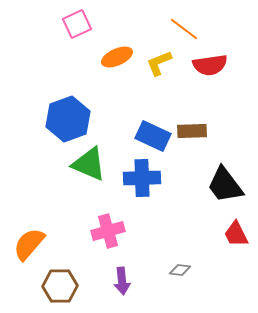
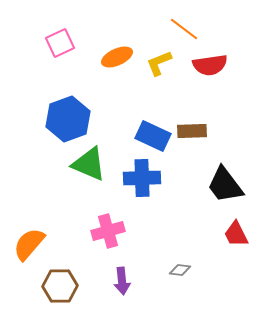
pink square: moved 17 px left, 19 px down
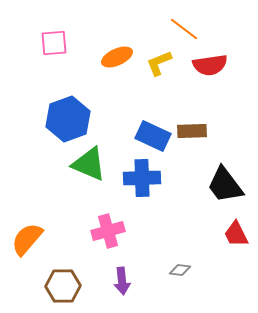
pink square: moved 6 px left; rotated 20 degrees clockwise
orange semicircle: moved 2 px left, 5 px up
brown hexagon: moved 3 px right
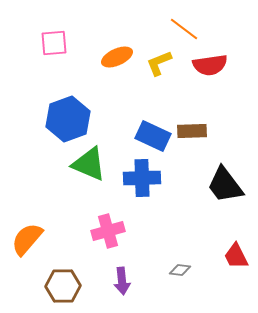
red trapezoid: moved 22 px down
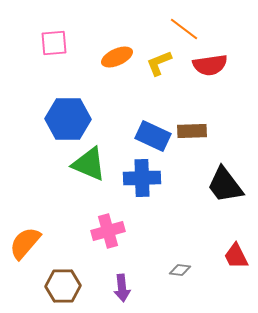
blue hexagon: rotated 21 degrees clockwise
orange semicircle: moved 2 px left, 4 px down
purple arrow: moved 7 px down
